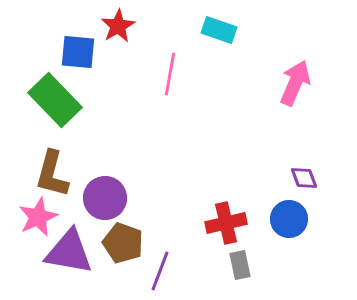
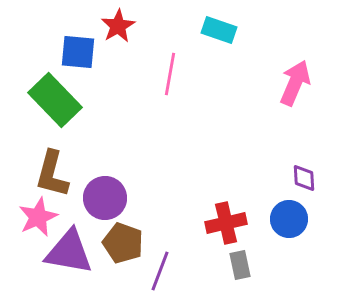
purple diamond: rotated 16 degrees clockwise
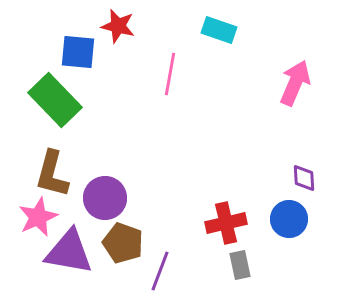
red star: rotated 28 degrees counterclockwise
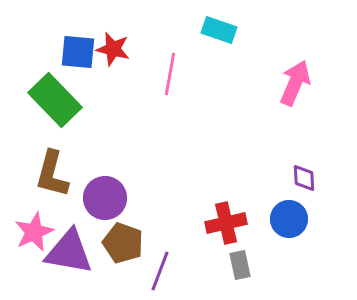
red star: moved 5 px left, 23 px down
pink star: moved 4 px left, 15 px down
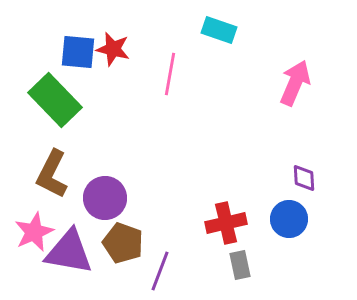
brown L-shape: rotated 12 degrees clockwise
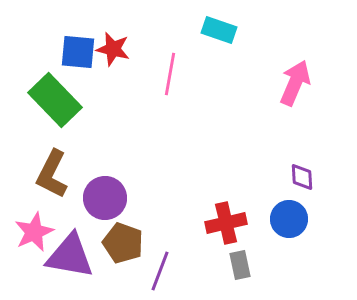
purple diamond: moved 2 px left, 1 px up
purple triangle: moved 1 px right, 4 px down
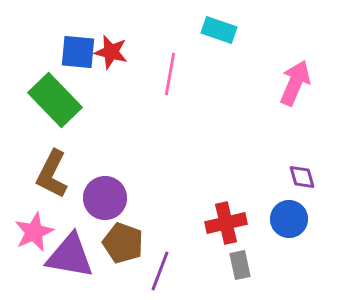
red star: moved 2 px left, 3 px down
purple diamond: rotated 12 degrees counterclockwise
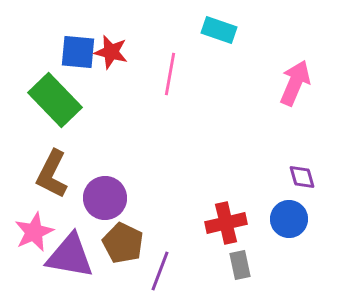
brown pentagon: rotated 6 degrees clockwise
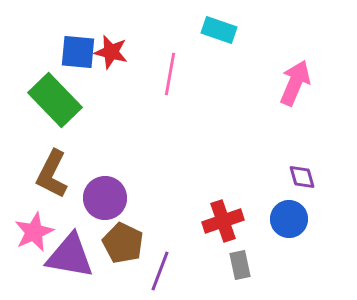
red cross: moved 3 px left, 2 px up; rotated 6 degrees counterclockwise
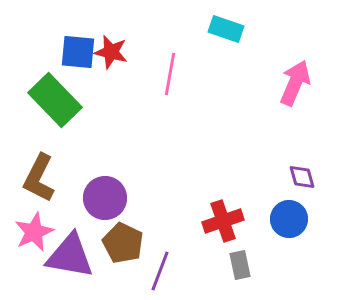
cyan rectangle: moved 7 px right, 1 px up
brown L-shape: moved 13 px left, 4 px down
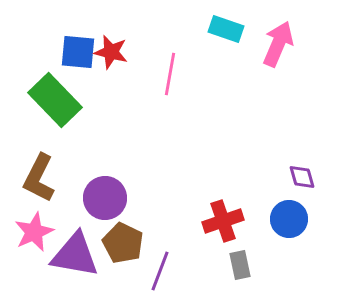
pink arrow: moved 17 px left, 39 px up
purple triangle: moved 5 px right, 1 px up
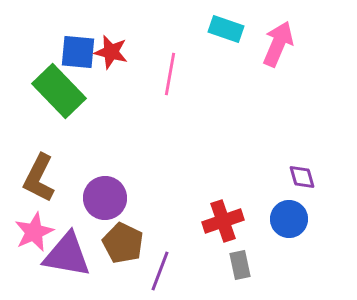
green rectangle: moved 4 px right, 9 px up
purple triangle: moved 8 px left
